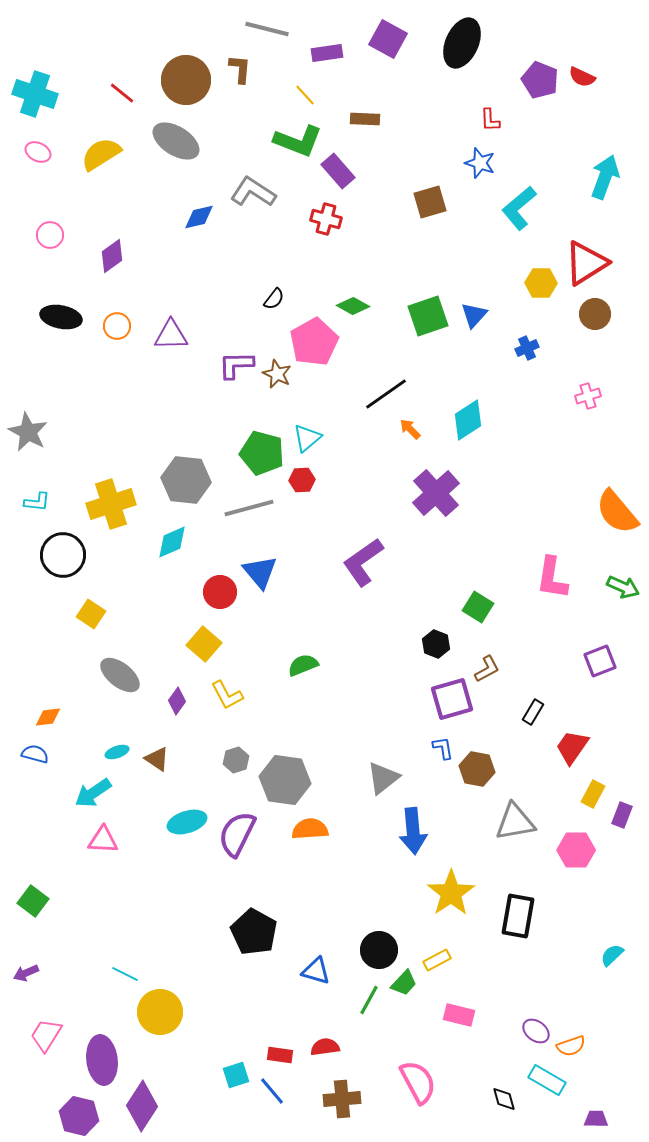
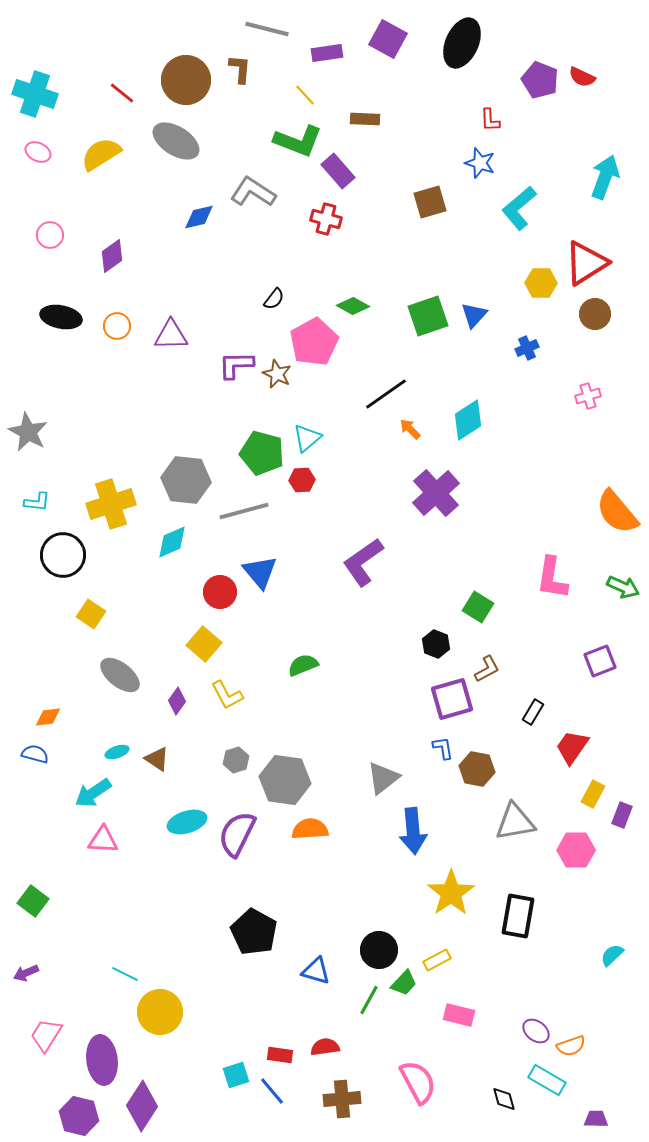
gray line at (249, 508): moved 5 px left, 3 px down
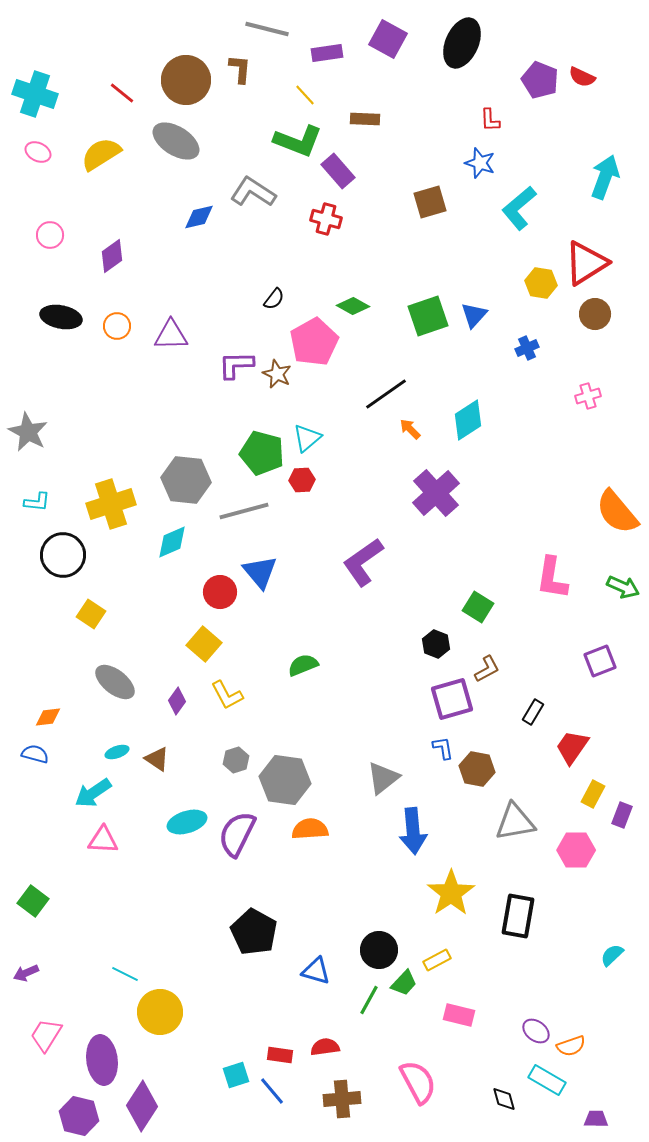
yellow hexagon at (541, 283): rotated 8 degrees clockwise
gray ellipse at (120, 675): moved 5 px left, 7 px down
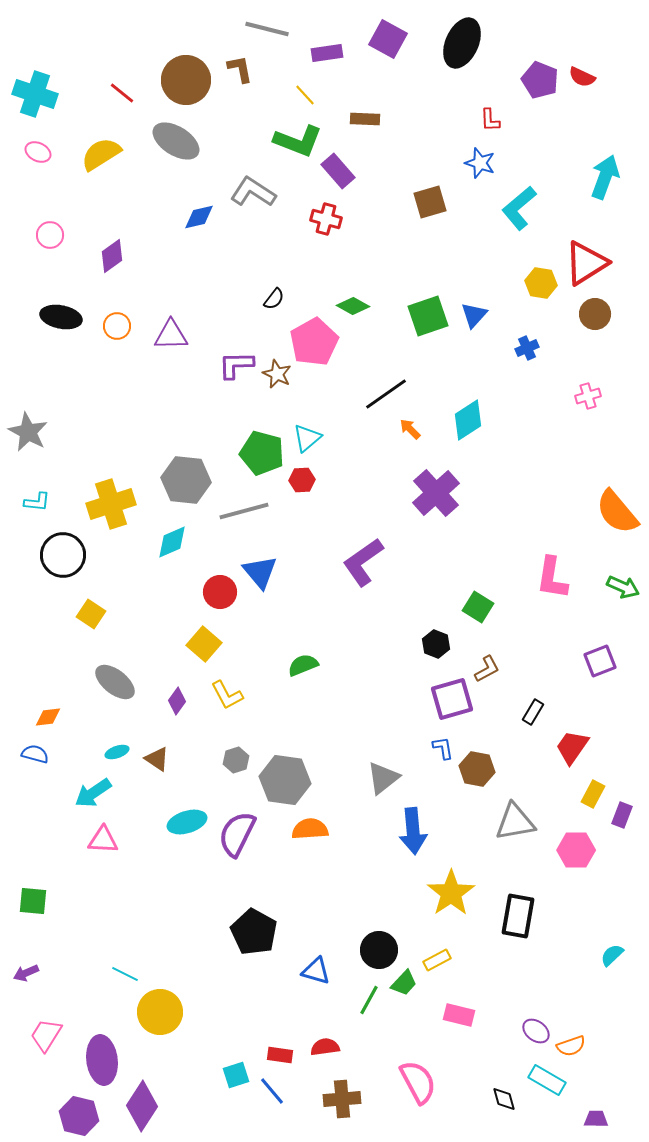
brown L-shape at (240, 69): rotated 16 degrees counterclockwise
green square at (33, 901): rotated 32 degrees counterclockwise
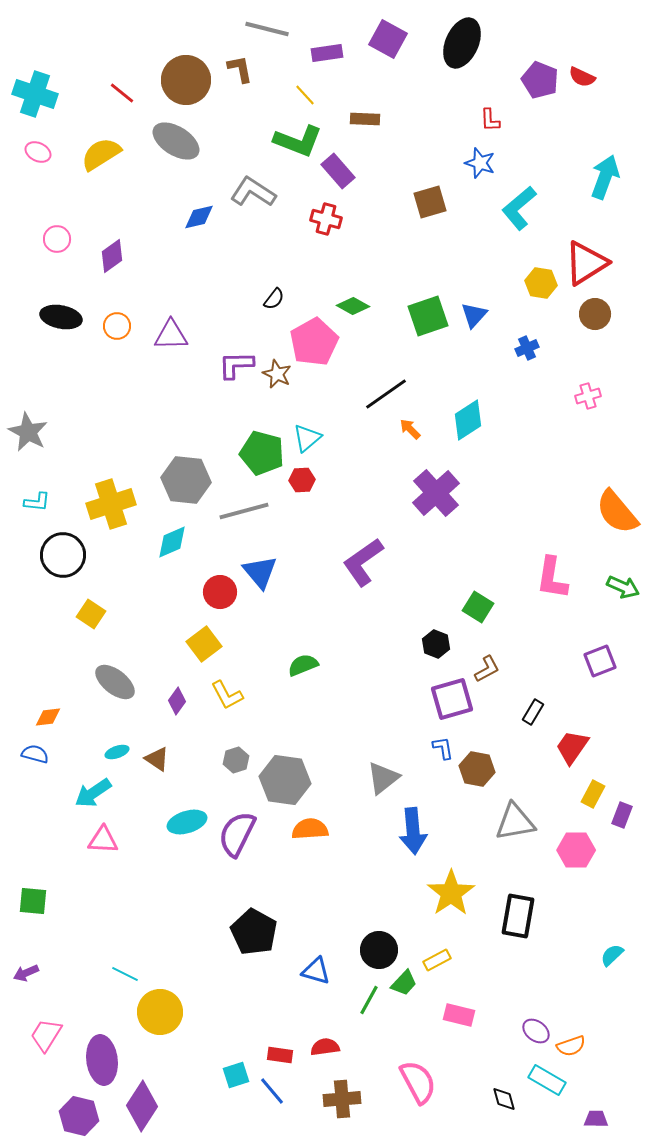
pink circle at (50, 235): moved 7 px right, 4 px down
yellow square at (204, 644): rotated 12 degrees clockwise
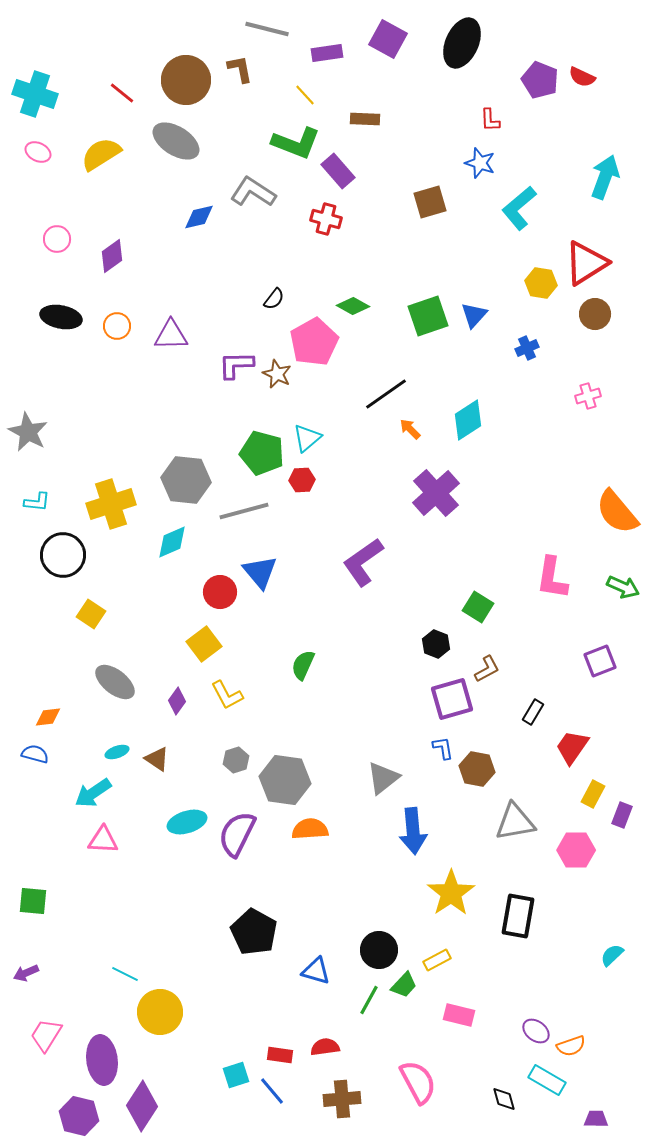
green L-shape at (298, 141): moved 2 px left, 2 px down
green semicircle at (303, 665): rotated 44 degrees counterclockwise
green trapezoid at (404, 983): moved 2 px down
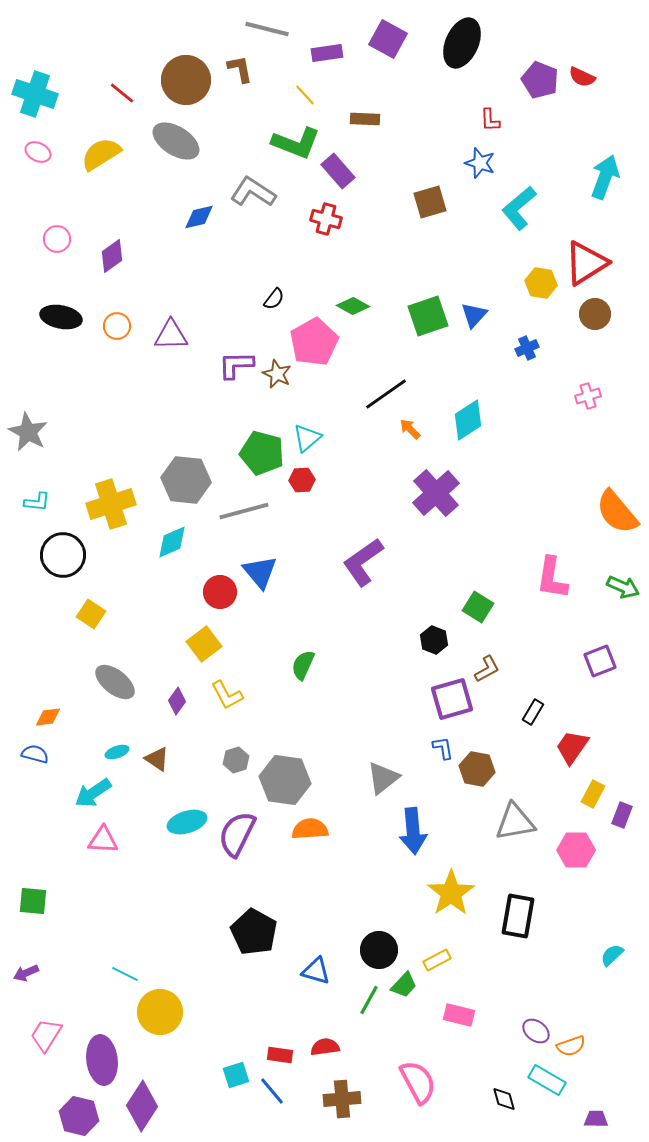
black hexagon at (436, 644): moved 2 px left, 4 px up
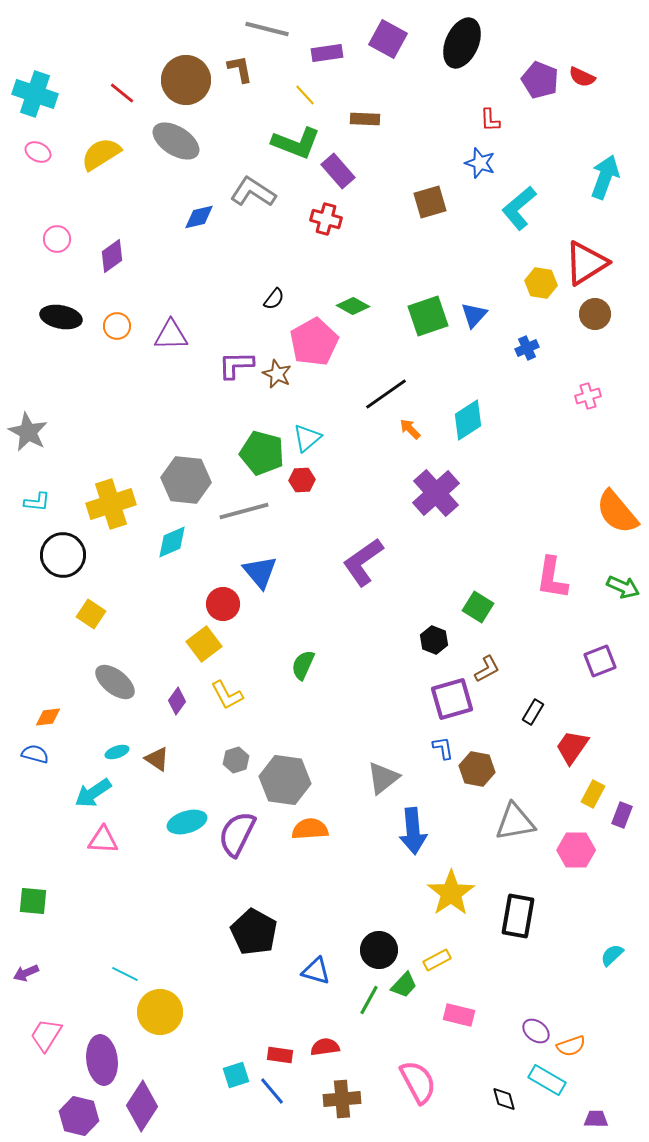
red circle at (220, 592): moved 3 px right, 12 px down
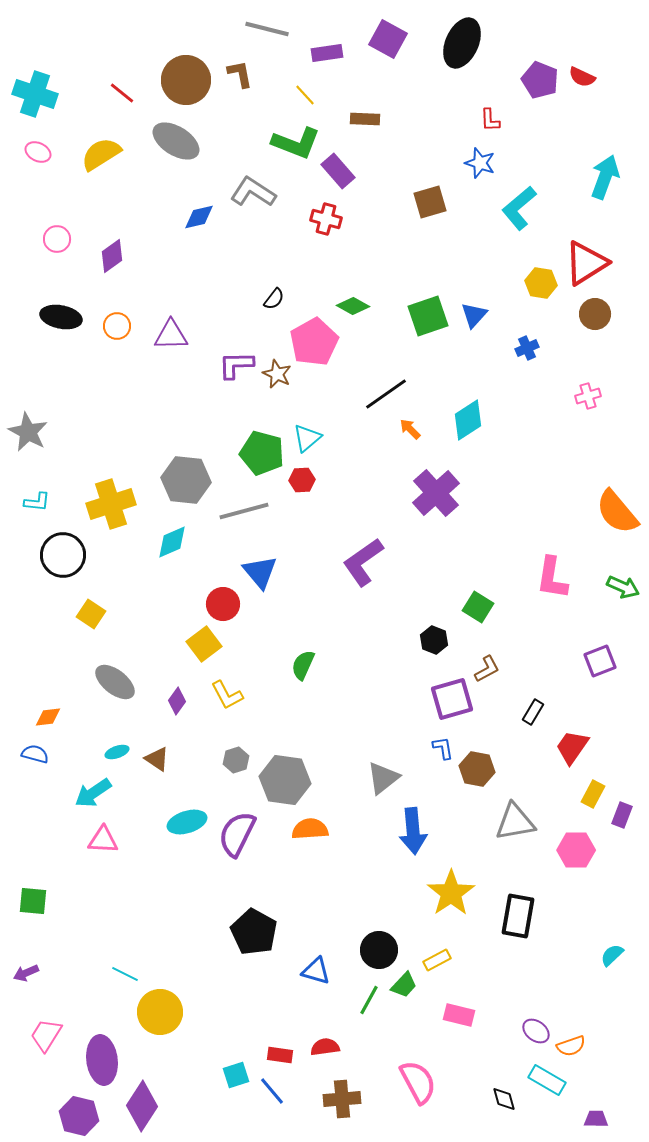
brown L-shape at (240, 69): moved 5 px down
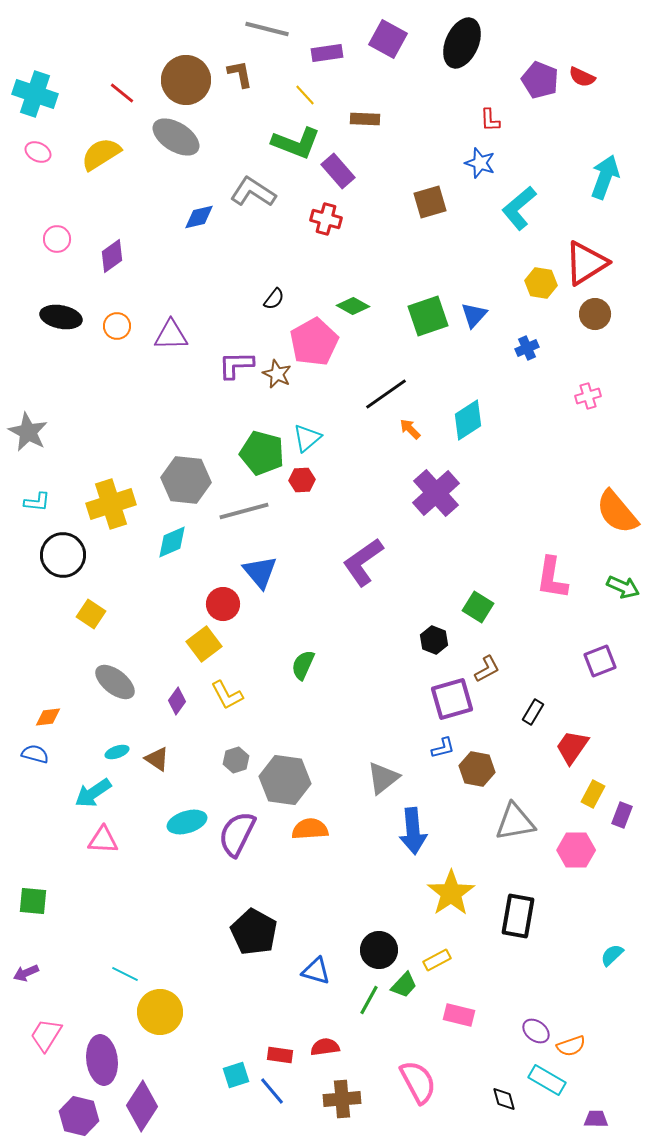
gray ellipse at (176, 141): moved 4 px up
blue L-shape at (443, 748): rotated 85 degrees clockwise
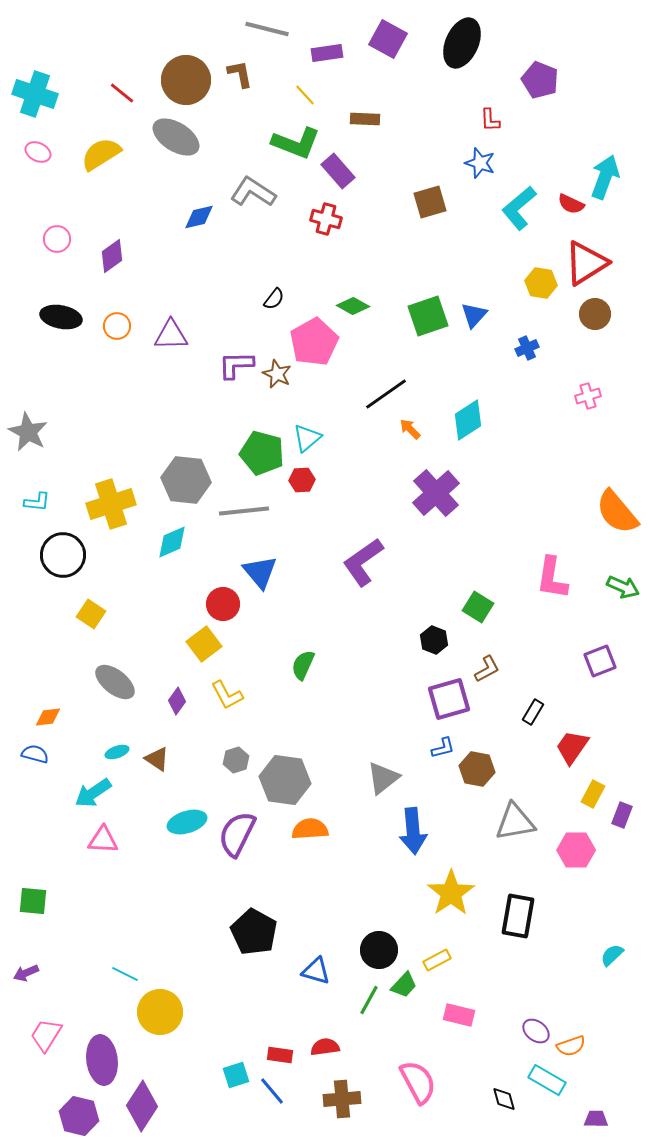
red semicircle at (582, 77): moved 11 px left, 127 px down
gray line at (244, 511): rotated 9 degrees clockwise
purple square at (452, 699): moved 3 px left
